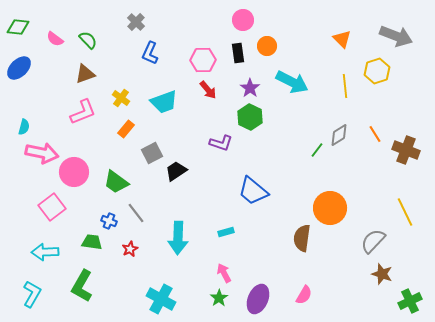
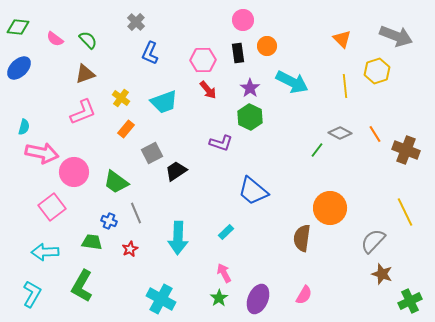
gray diamond at (339, 135): moved 1 px right, 2 px up; rotated 60 degrees clockwise
gray line at (136, 213): rotated 15 degrees clockwise
cyan rectangle at (226, 232): rotated 28 degrees counterclockwise
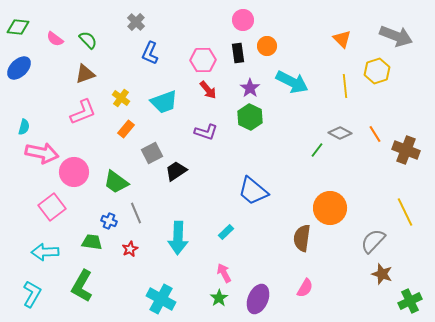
purple L-shape at (221, 143): moved 15 px left, 11 px up
pink semicircle at (304, 295): moved 1 px right, 7 px up
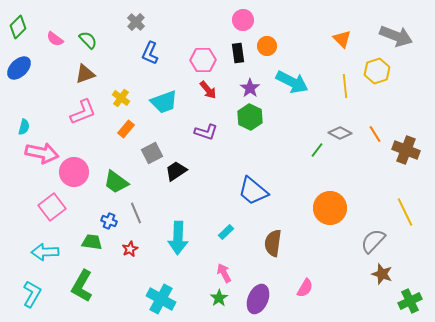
green diamond at (18, 27): rotated 50 degrees counterclockwise
brown semicircle at (302, 238): moved 29 px left, 5 px down
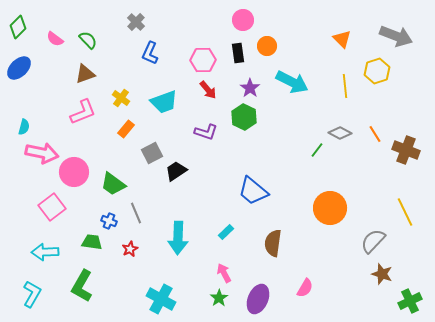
green hexagon at (250, 117): moved 6 px left
green trapezoid at (116, 182): moved 3 px left, 2 px down
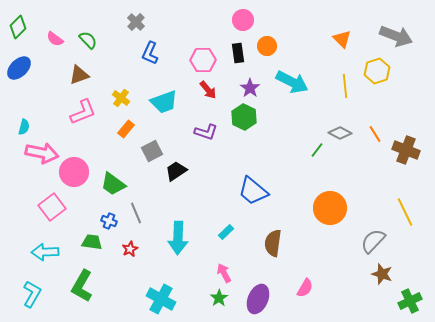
brown triangle at (85, 74): moved 6 px left, 1 px down
gray square at (152, 153): moved 2 px up
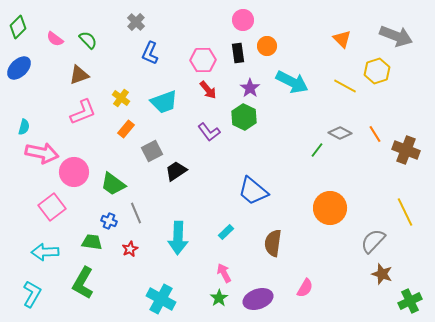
yellow line at (345, 86): rotated 55 degrees counterclockwise
purple L-shape at (206, 132): moved 3 px right; rotated 35 degrees clockwise
green L-shape at (82, 286): moved 1 px right, 3 px up
purple ellipse at (258, 299): rotated 48 degrees clockwise
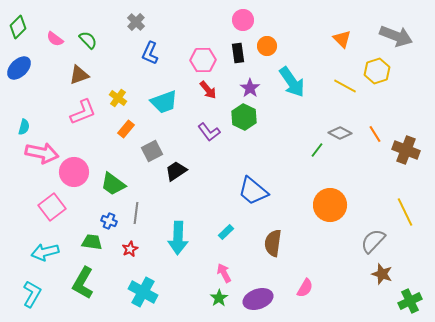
cyan arrow at (292, 82): rotated 28 degrees clockwise
yellow cross at (121, 98): moved 3 px left
orange circle at (330, 208): moved 3 px up
gray line at (136, 213): rotated 30 degrees clockwise
cyan arrow at (45, 252): rotated 12 degrees counterclockwise
cyan cross at (161, 299): moved 18 px left, 7 px up
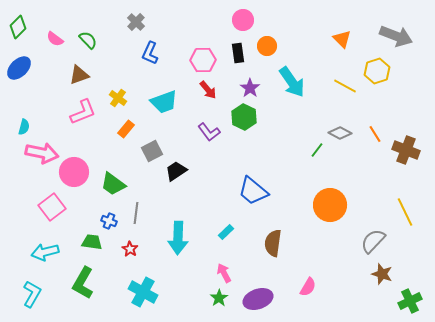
red star at (130, 249): rotated 14 degrees counterclockwise
pink semicircle at (305, 288): moved 3 px right, 1 px up
